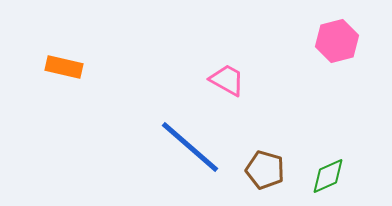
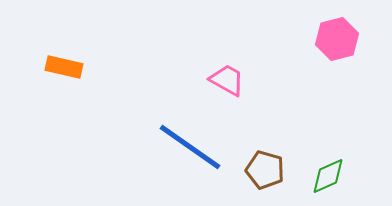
pink hexagon: moved 2 px up
blue line: rotated 6 degrees counterclockwise
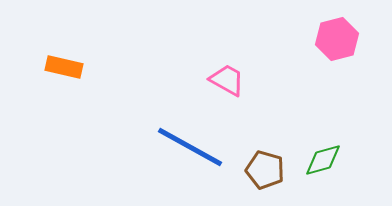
blue line: rotated 6 degrees counterclockwise
green diamond: moved 5 px left, 16 px up; rotated 9 degrees clockwise
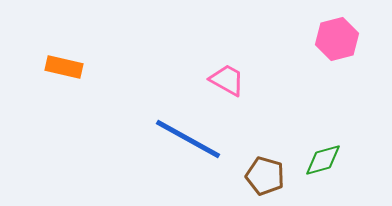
blue line: moved 2 px left, 8 px up
brown pentagon: moved 6 px down
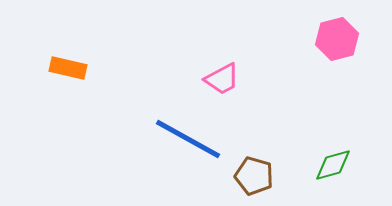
orange rectangle: moved 4 px right, 1 px down
pink trapezoid: moved 5 px left, 1 px up; rotated 123 degrees clockwise
green diamond: moved 10 px right, 5 px down
brown pentagon: moved 11 px left
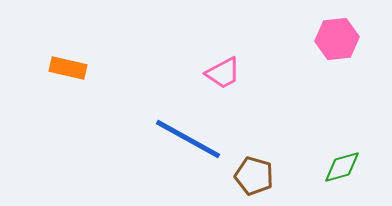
pink hexagon: rotated 9 degrees clockwise
pink trapezoid: moved 1 px right, 6 px up
green diamond: moved 9 px right, 2 px down
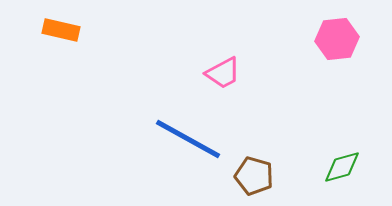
orange rectangle: moved 7 px left, 38 px up
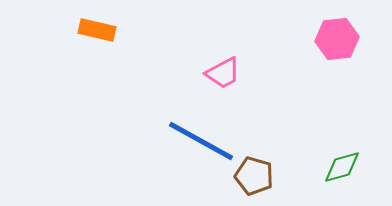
orange rectangle: moved 36 px right
blue line: moved 13 px right, 2 px down
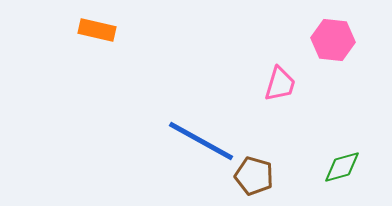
pink hexagon: moved 4 px left, 1 px down; rotated 12 degrees clockwise
pink trapezoid: moved 57 px right, 11 px down; rotated 45 degrees counterclockwise
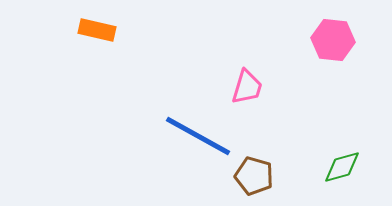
pink trapezoid: moved 33 px left, 3 px down
blue line: moved 3 px left, 5 px up
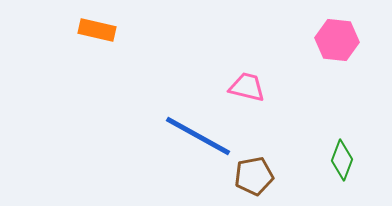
pink hexagon: moved 4 px right
pink trapezoid: rotated 93 degrees counterclockwise
green diamond: moved 7 px up; rotated 54 degrees counterclockwise
brown pentagon: rotated 27 degrees counterclockwise
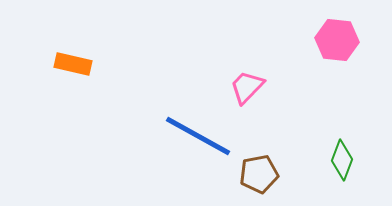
orange rectangle: moved 24 px left, 34 px down
pink trapezoid: rotated 60 degrees counterclockwise
brown pentagon: moved 5 px right, 2 px up
